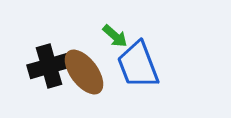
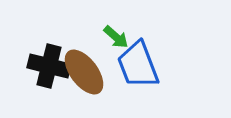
green arrow: moved 1 px right, 1 px down
black cross: rotated 30 degrees clockwise
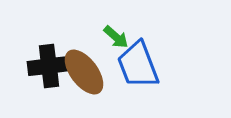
black cross: rotated 21 degrees counterclockwise
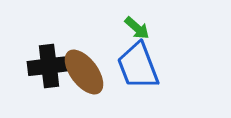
green arrow: moved 21 px right, 9 px up
blue trapezoid: moved 1 px down
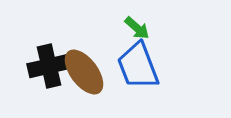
black cross: rotated 6 degrees counterclockwise
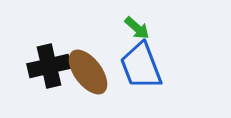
blue trapezoid: moved 3 px right
brown ellipse: moved 4 px right
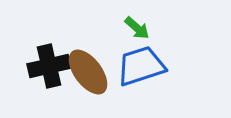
blue trapezoid: rotated 93 degrees clockwise
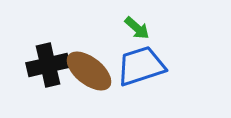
black cross: moved 1 px left, 1 px up
brown ellipse: moved 1 px right, 1 px up; rotated 15 degrees counterclockwise
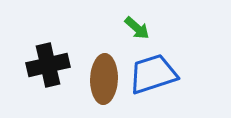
blue trapezoid: moved 12 px right, 8 px down
brown ellipse: moved 15 px right, 8 px down; rotated 54 degrees clockwise
